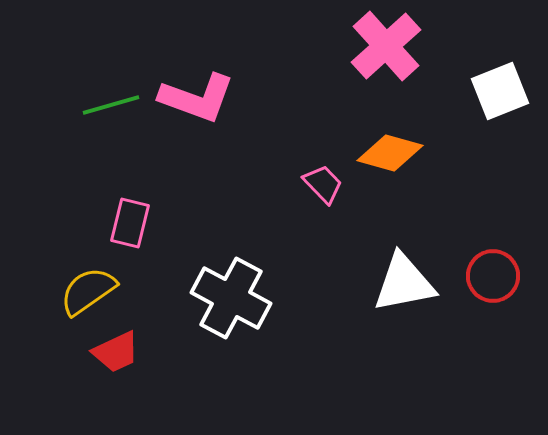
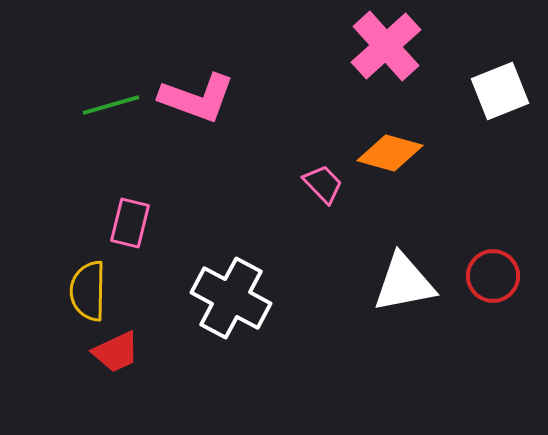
yellow semicircle: rotated 54 degrees counterclockwise
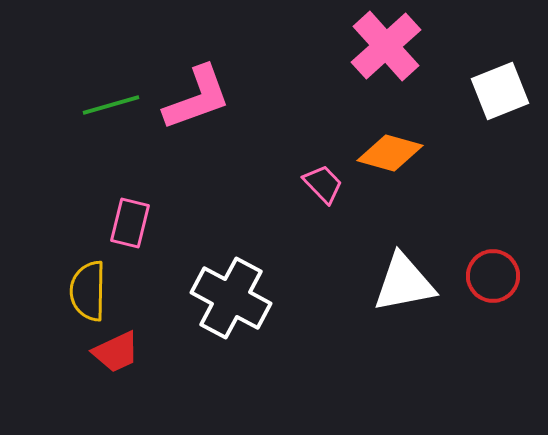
pink L-shape: rotated 40 degrees counterclockwise
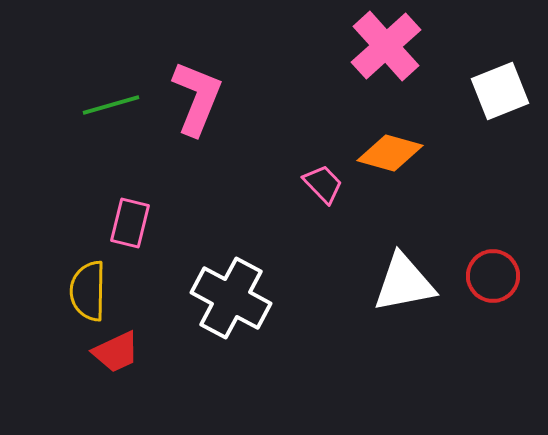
pink L-shape: rotated 48 degrees counterclockwise
